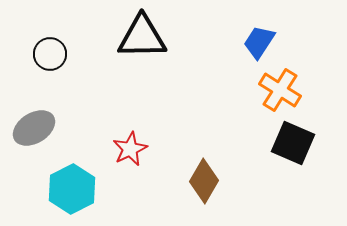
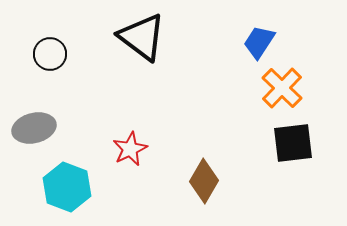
black triangle: rotated 38 degrees clockwise
orange cross: moved 2 px right, 2 px up; rotated 12 degrees clockwise
gray ellipse: rotated 18 degrees clockwise
black square: rotated 30 degrees counterclockwise
cyan hexagon: moved 5 px left, 2 px up; rotated 12 degrees counterclockwise
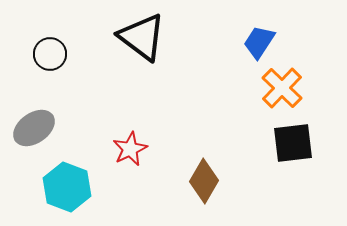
gray ellipse: rotated 21 degrees counterclockwise
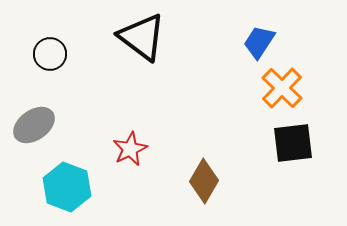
gray ellipse: moved 3 px up
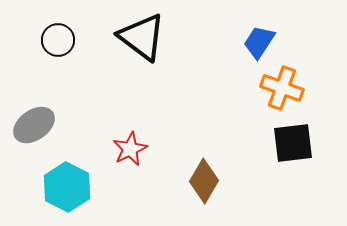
black circle: moved 8 px right, 14 px up
orange cross: rotated 24 degrees counterclockwise
cyan hexagon: rotated 6 degrees clockwise
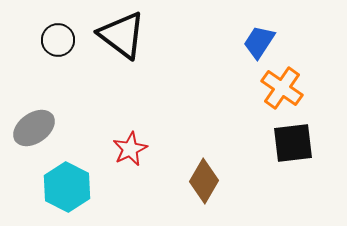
black triangle: moved 20 px left, 2 px up
orange cross: rotated 15 degrees clockwise
gray ellipse: moved 3 px down
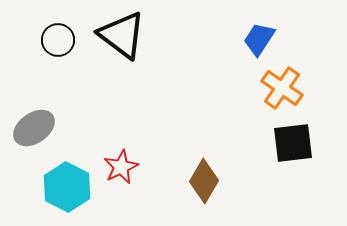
blue trapezoid: moved 3 px up
red star: moved 9 px left, 18 px down
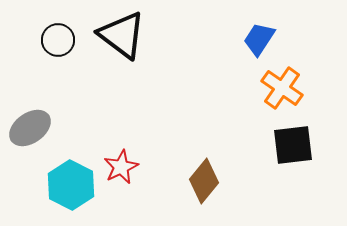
gray ellipse: moved 4 px left
black square: moved 2 px down
brown diamond: rotated 9 degrees clockwise
cyan hexagon: moved 4 px right, 2 px up
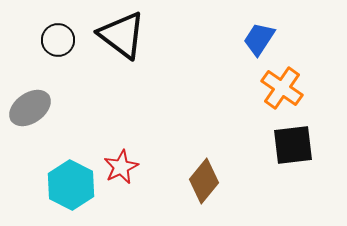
gray ellipse: moved 20 px up
